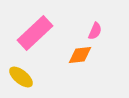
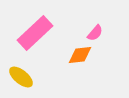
pink semicircle: moved 2 px down; rotated 18 degrees clockwise
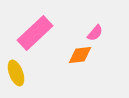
yellow ellipse: moved 5 px left, 4 px up; rotated 30 degrees clockwise
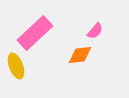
pink semicircle: moved 2 px up
yellow ellipse: moved 7 px up
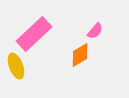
pink rectangle: moved 1 px left, 1 px down
orange diamond: rotated 25 degrees counterclockwise
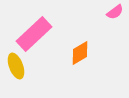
pink semicircle: moved 20 px right, 19 px up; rotated 12 degrees clockwise
orange diamond: moved 2 px up
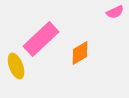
pink semicircle: rotated 12 degrees clockwise
pink rectangle: moved 7 px right, 5 px down
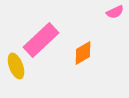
pink rectangle: moved 1 px down
orange diamond: moved 3 px right
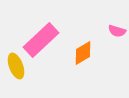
pink semicircle: moved 2 px right, 19 px down; rotated 42 degrees clockwise
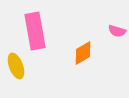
pink rectangle: moved 6 px left, 9 px up; rotated 57 degrees counterclockwise
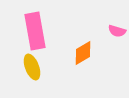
yellow ellipse: moved 16 px right, 1 px down
